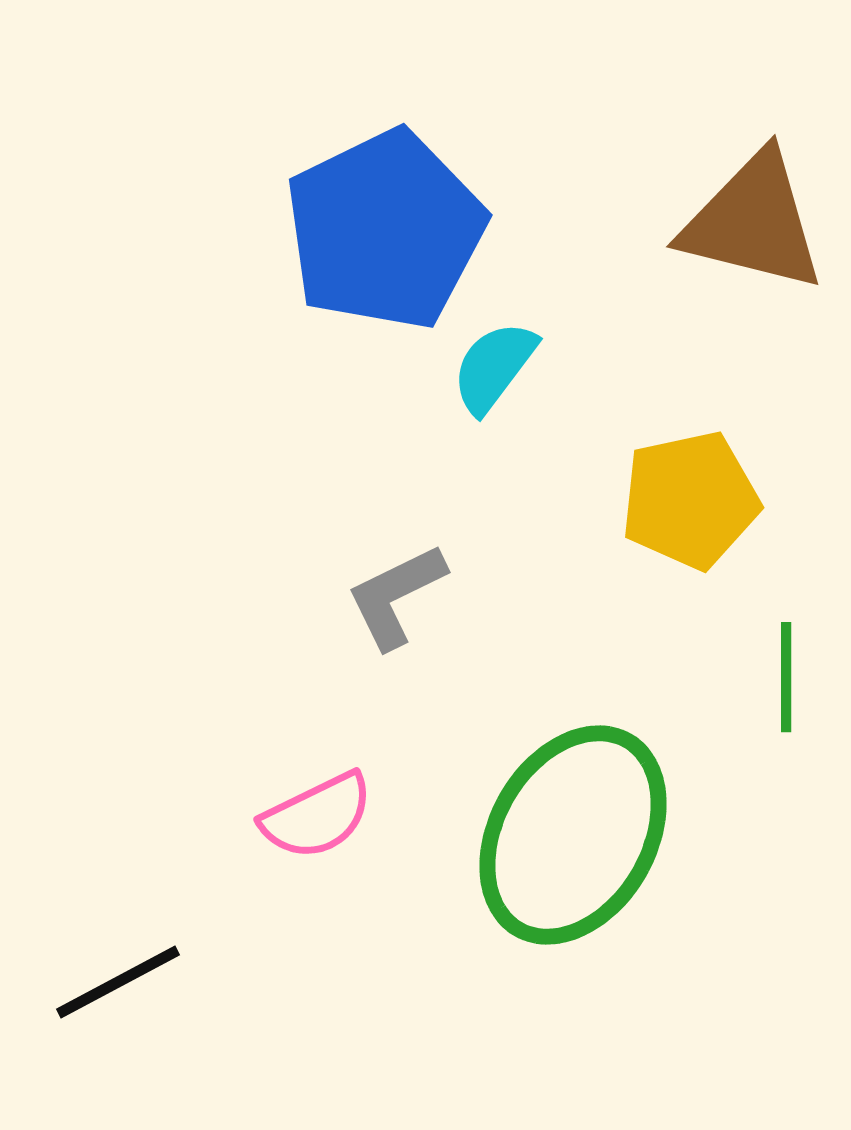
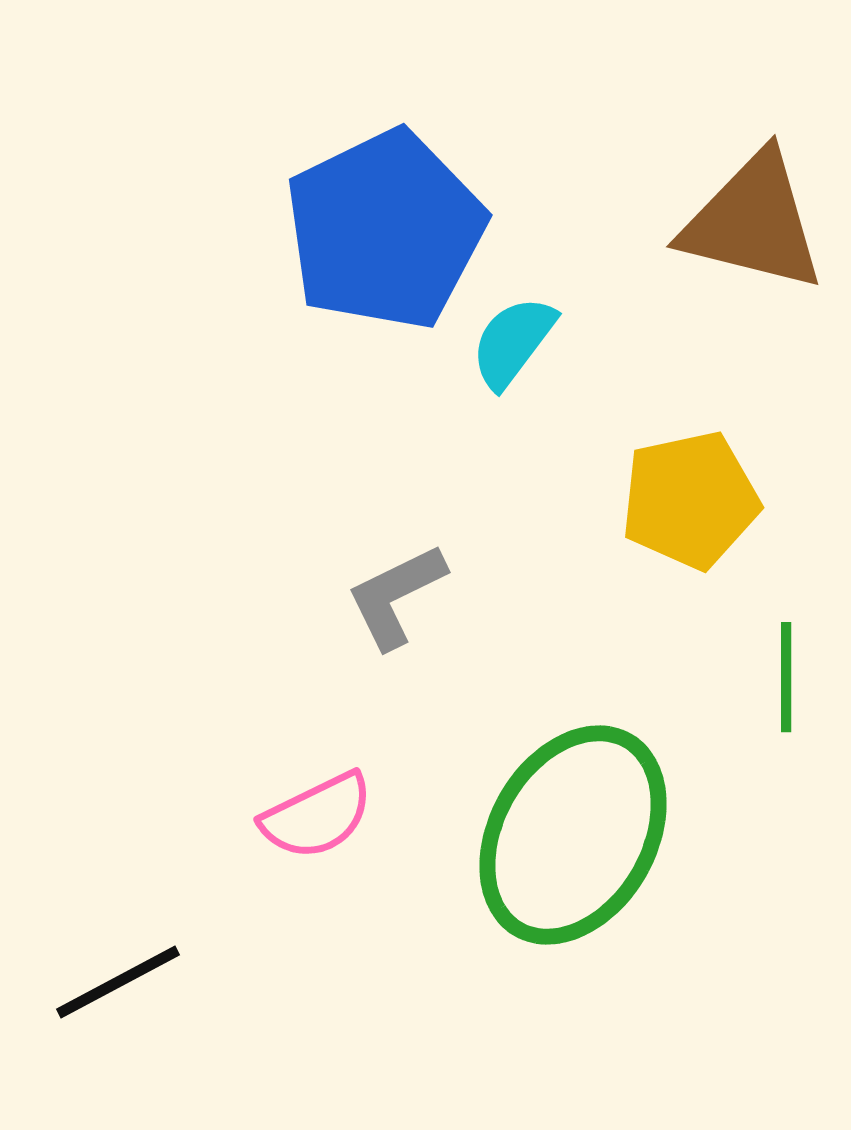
cyan semicircle: moved 19 px right, 25 px up
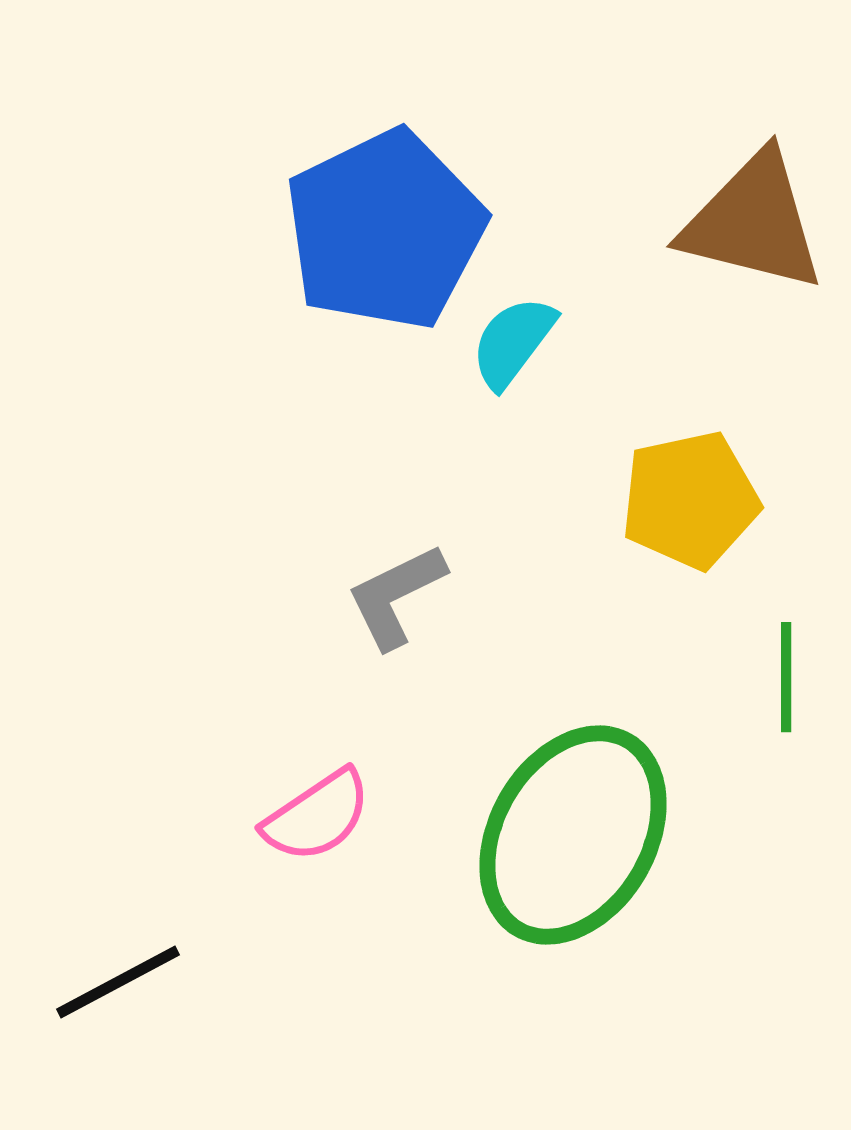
pink semicircle: rotated 8 degrees counterclockwise
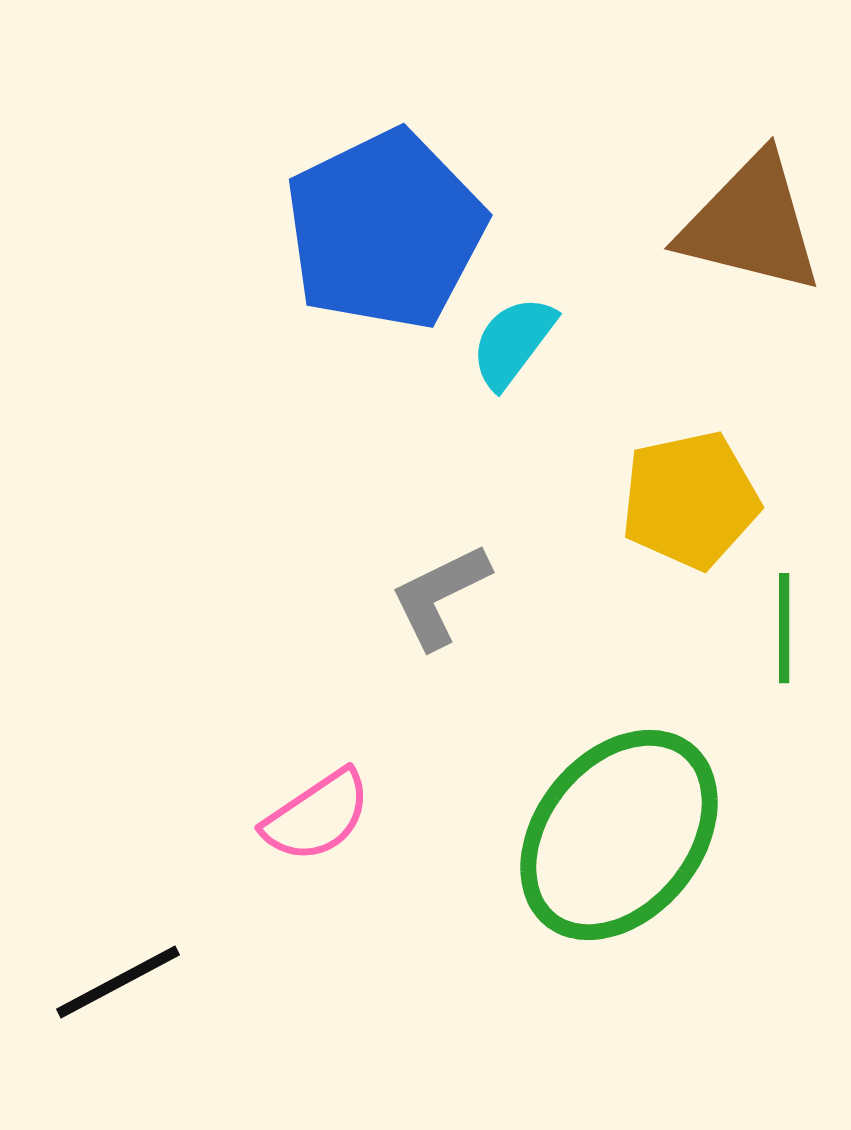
brown triangle: moved 2 px left, 2 px down
gray L-shape: moved 44 px right
green line: moved 2 px left, 49 px up
green ellipse: moved 46 px right; rotated 9 degrees clockwise
